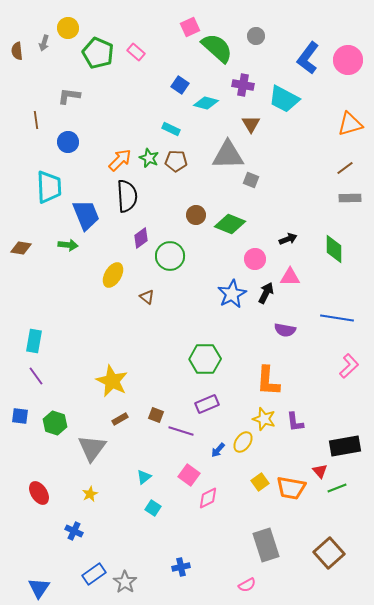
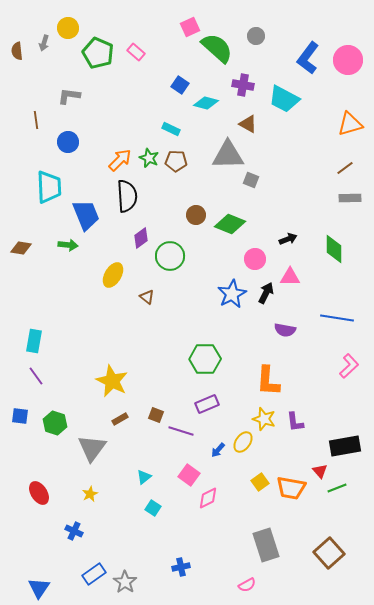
brown triangle at (251, 124): moved 3 px left; rotated 30 degrees counterclockwise
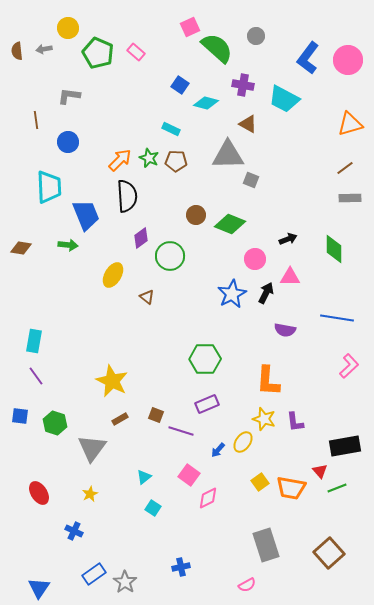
gray arrow at (44, 43): moved 6 px down; rotated 63 degrees clockwise
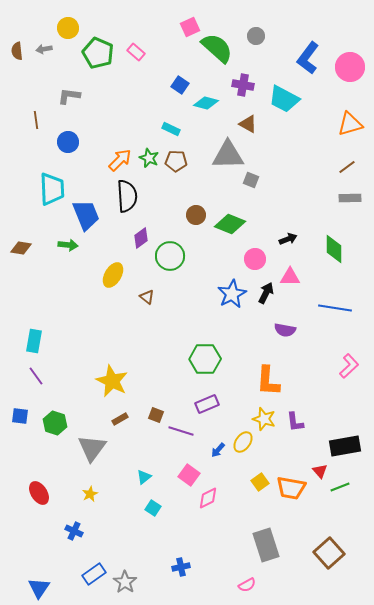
pink circle at (348, 60): moved 2 px right, 7 px down
brown line at (345, 168): moved 2 px right, 1 px up
cyan trapezoid at (49, 187): moved 3 px right, 2 px down
blue line at (337, 318): moved 2 px left, 10 px up
green line at (337, 488): moved 3 px right, 1 px up
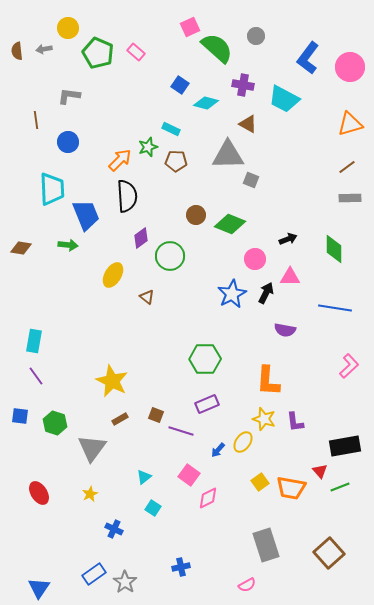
green star at (149, 158): moved 1 px left, 11 px up; rotated 30 degrees clockwise
blue cross at (74, 531): moved 40 px right, 2 px up
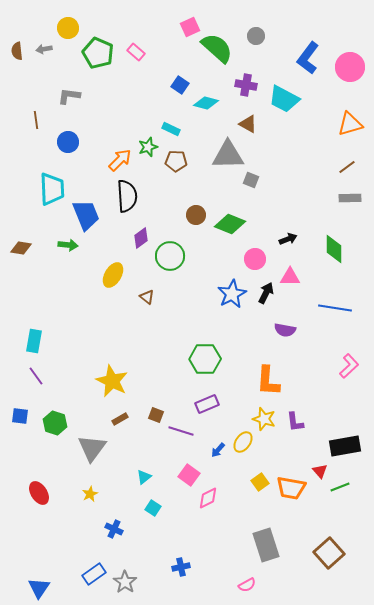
purple cross at (243, 85): moved 3 px right
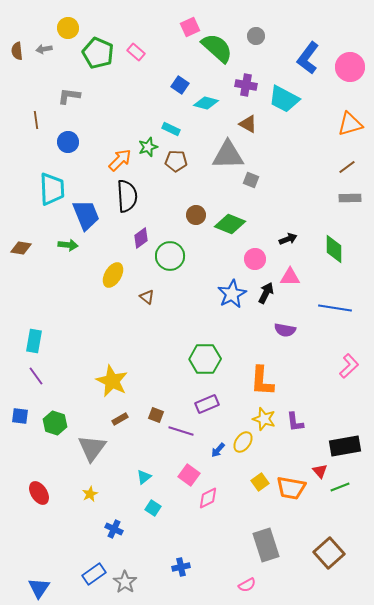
orange L-shape at (268, 381): moved 6 px left
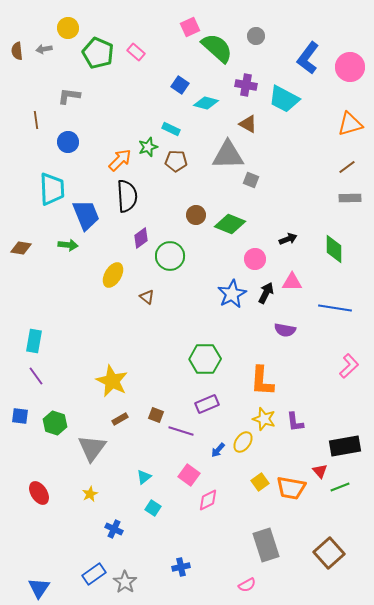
pink triangle at (290, 277): moved 2 px right, 5 px down
pink diamond at (208, 498): moved 2 px down
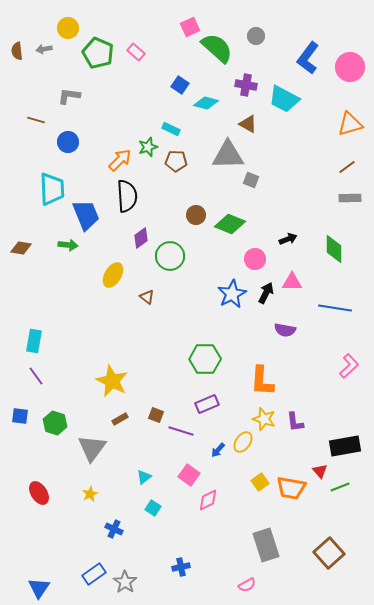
brown line at (36, 120): rotated 66 degrees counterclockwise
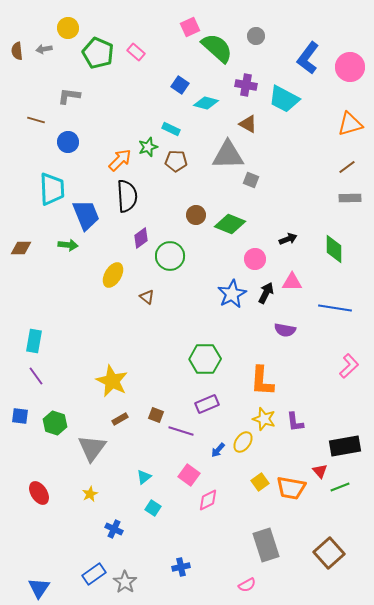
brown diamond at (21, 248): rotated 10 degrees counterclockwise
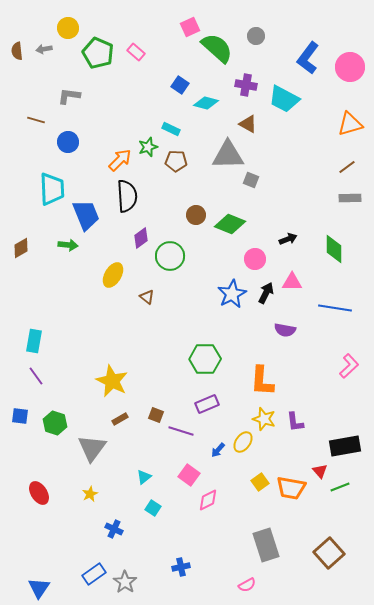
brown diamond at (21, 248): rotated 30 degrees counterclockwise
